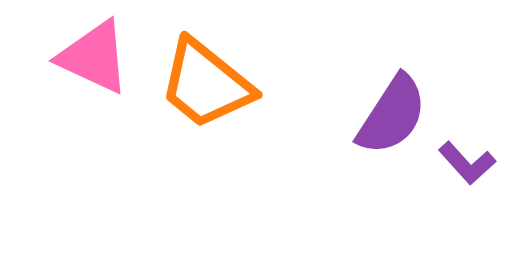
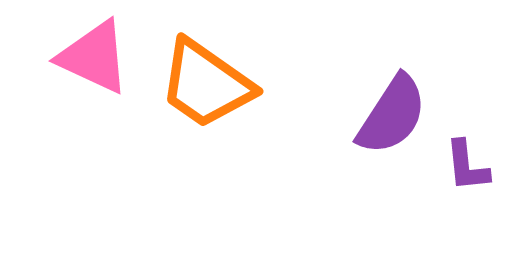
orange trapezoid: rotated 4 degrees counterclockwise
purple L-shape: moved 3 px down; rotated 36 degrees clockwise
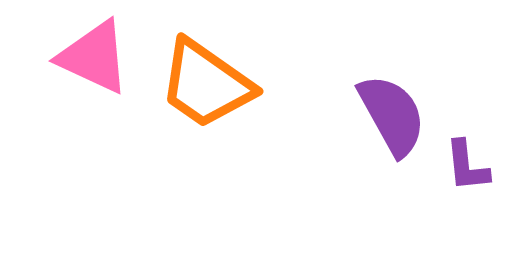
purple semicircle: rotated 62 degrees counterclockwise
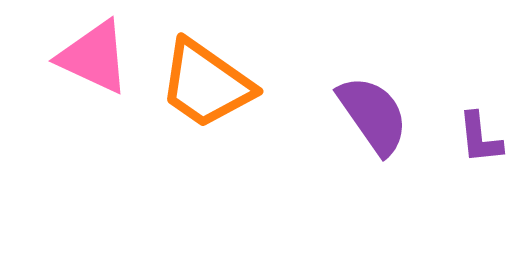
purple semicircle: moved 19 px left; rotated 6 degrees counterclockwise
purple L-shape: moved 13 px right, 28 px up
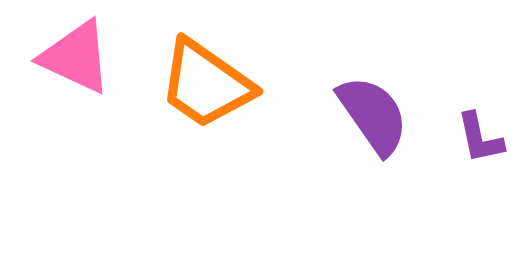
pink triangle: moved 18 px left
purple L-shape: rotated 6 degrees counterclockwise
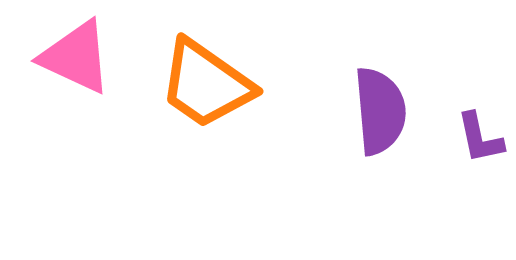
purple semicircle: moved 7 px right, 4 px up; rotated 30 degrees clockwise
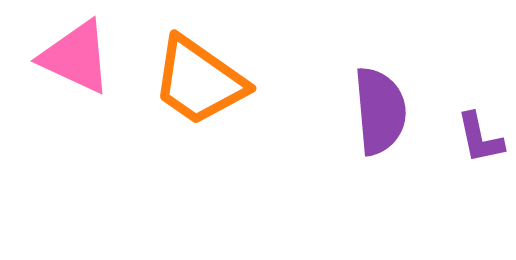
orange trapezoid: moved 7 px left, 3 px up
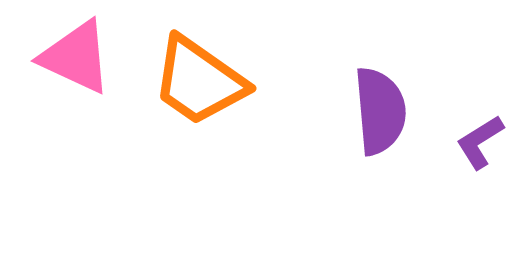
purple L-shape: moved 4 px down; rotated 70 degrees clockwise
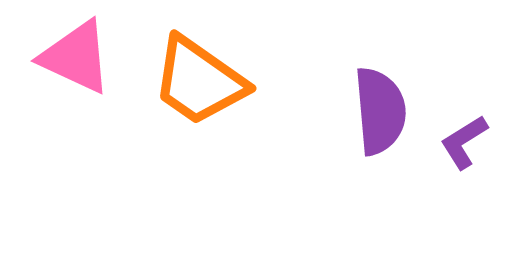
purple L-shape: moved 16 px left
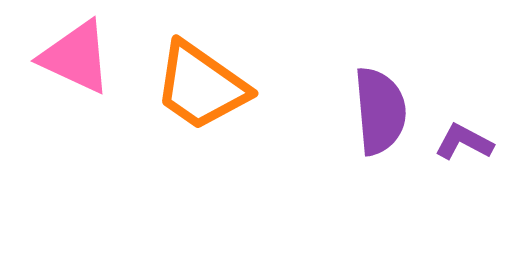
orange trapezoid: moved 2 px right, 5 px down
purple L-shape: rotated 60 degrees clockwise
